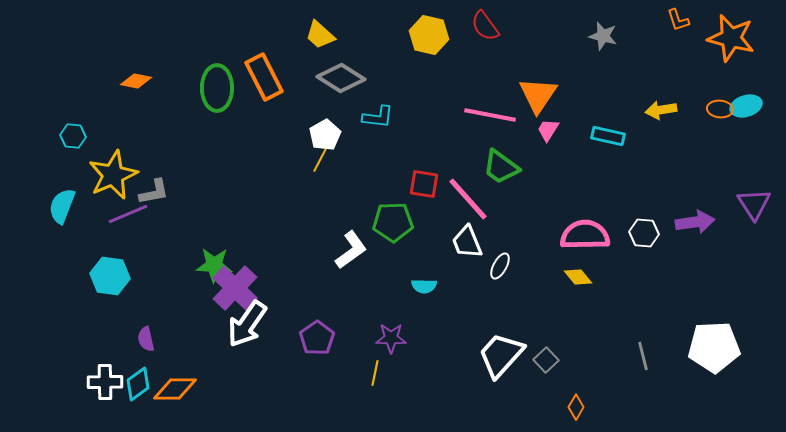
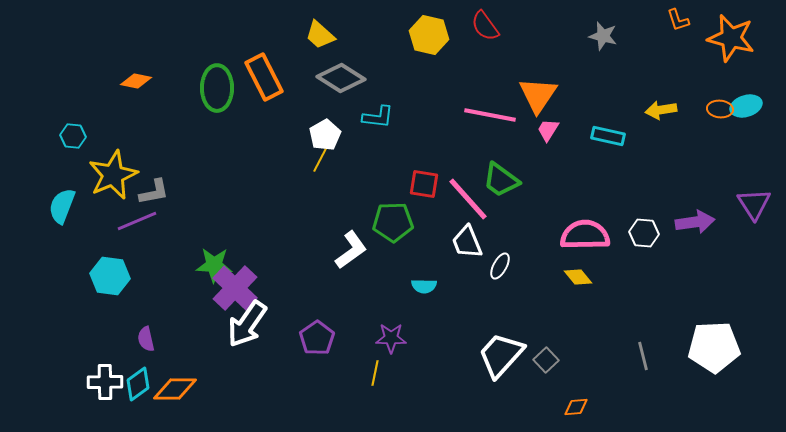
green trapezoid at (501, 167): moved 13 px down
purple line at (128, 214): moved 9 px right, 7 px down
orange diamond at (576, 407): rotated 55 degrees clockwise
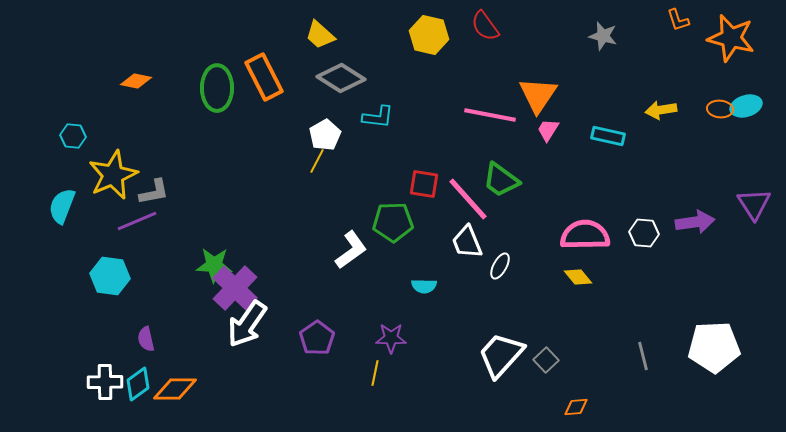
yellow line at (320, 160): moved 3 px left, 1 px down
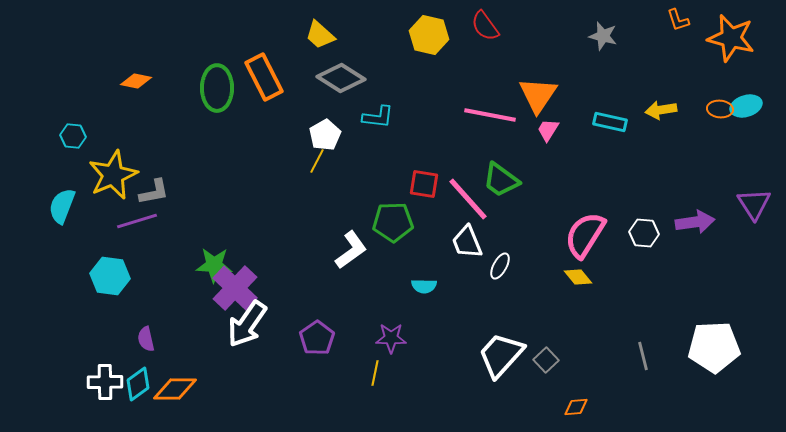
cyan rectangle at (608, 136): moved 2 px right, 14 px up
purple line at (137, 221): rotated 6 degrees clockwise
pink semicircle at (585, 235): rotated 57 degrees counterclockwise
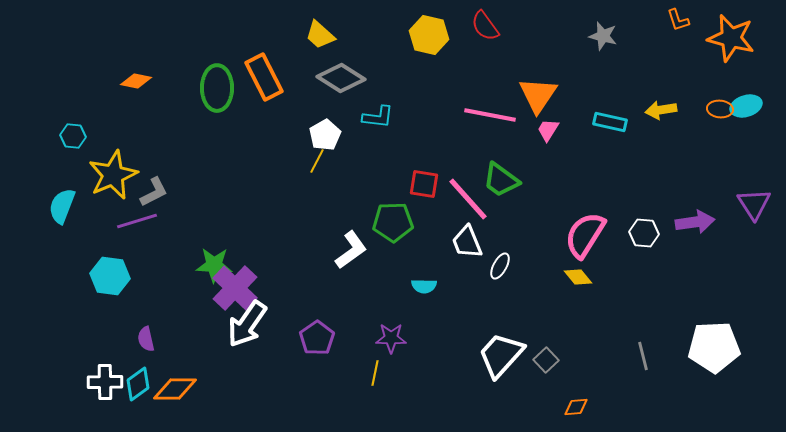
gray L-shape at (154, 192): rotated 16 degrees counterclockwise
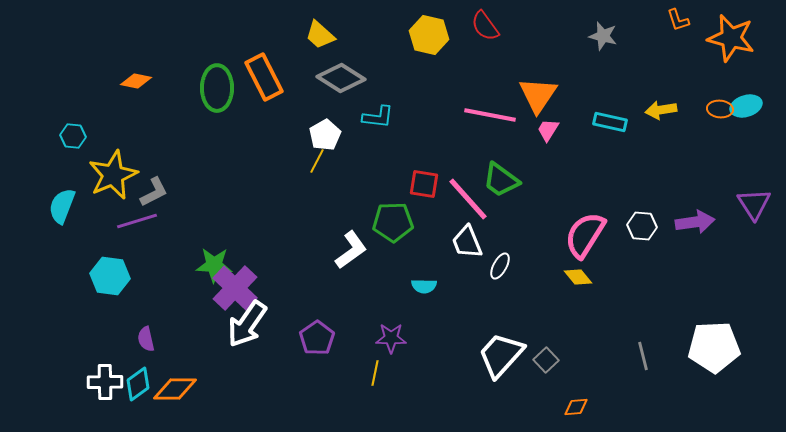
white hexagon at (644, 233): moved 2 px left, 7 px up
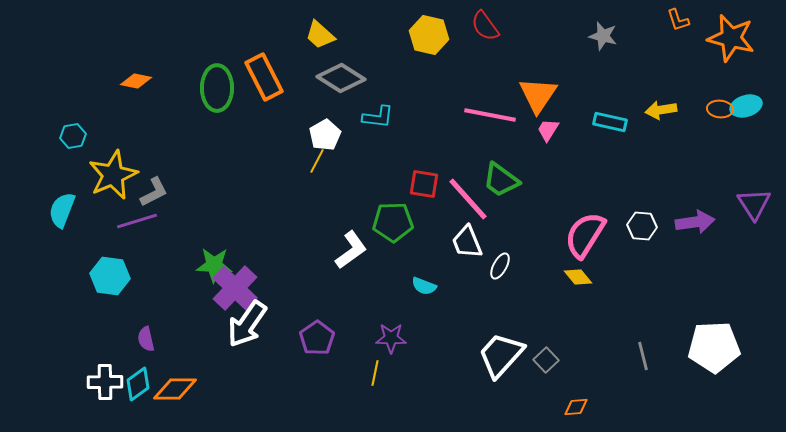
cyan hexagon at (73, 136): rotated 15 degrees counterclockwise
cyan semicircle at (62, 206): moved 4 px down
cyan semicircle at (424, 286): rotated 20 degrees clockwise
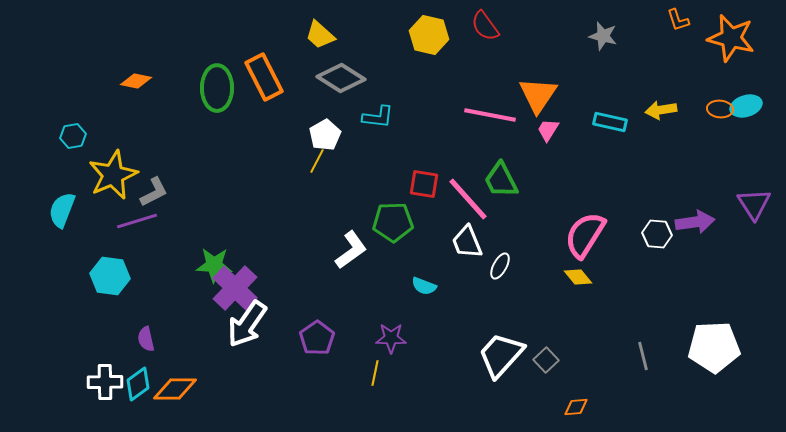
green trapezoid at (501, 180): rotated 27 degrees clockwise
white hexagon at (642, 226): moved 15 px right, 8 px down
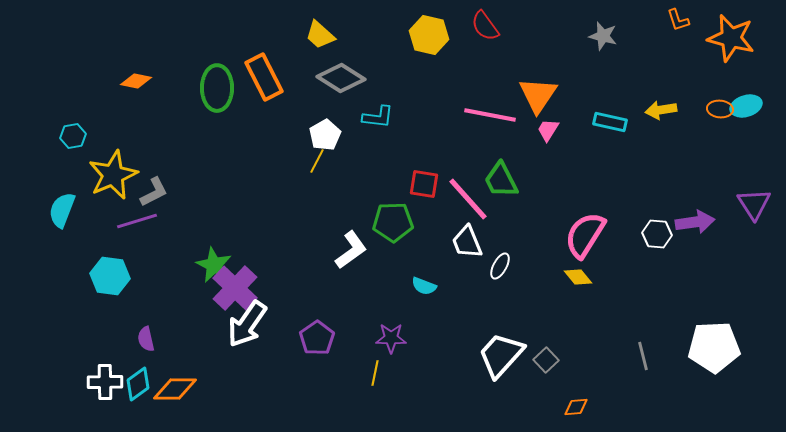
green star at (214, 265): rotated 24 degrees clockwise
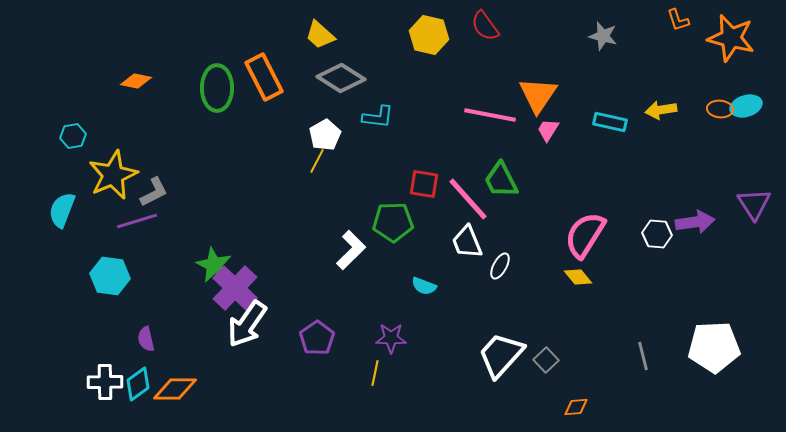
white L-shape at (351, 250): rotated 9 degrees counterclockwise
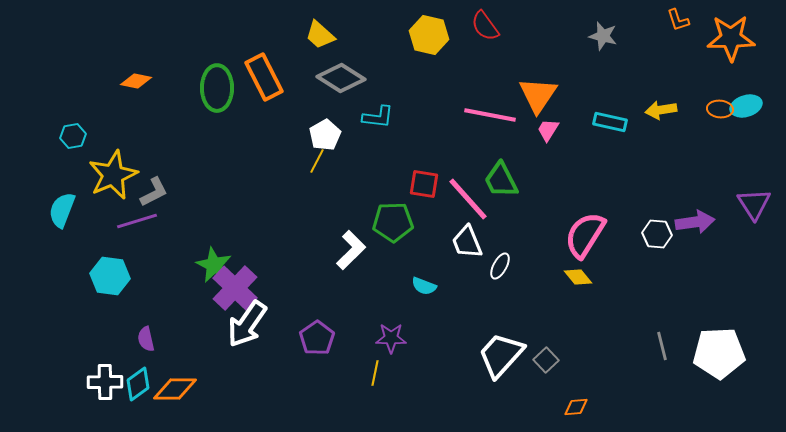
orange star at (731, 38): rotated 15 degrees counterclockwise
white pentagon at (714, 347): moved 5 px right, 6 px down
gray line at (643, 356): moved 19 px right, 10 px up
